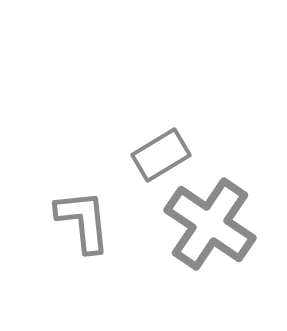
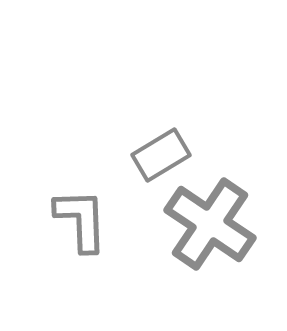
gray L-shape: moved 2 px left, 1 px up; rotated 4 degrees clockwise
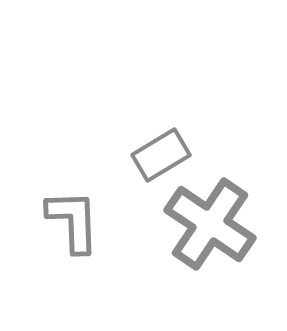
gray L-shape: moved 8 px left, 1 px down
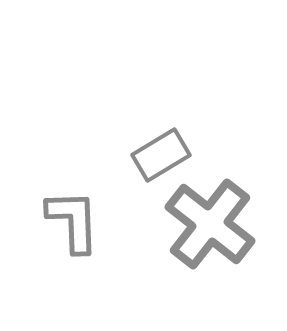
gray cross: rotated 4 degrees clockwise
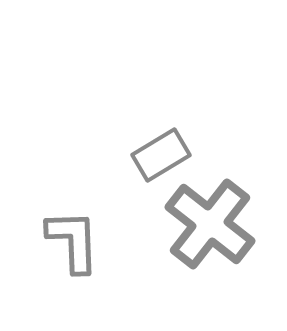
gray L-shape: moved 20 px down
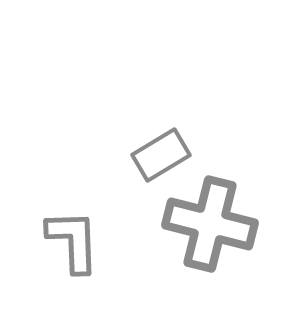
gray cross: rotated 24 degrees counterclockwise
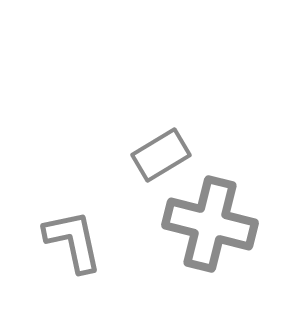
gray L-shape: rotated 10 degrees counterclockwise
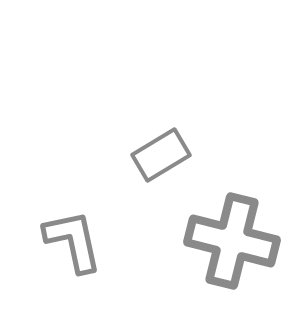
gray cross: moved 22 px right, 17 px down
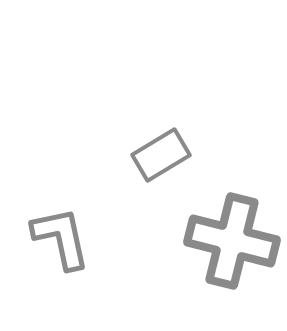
gray L-shape: moved 12 px left, 3 px up
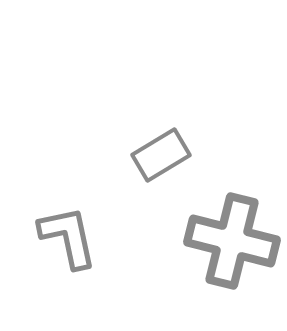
gray L-shape: moved 7 px right, 1 px up
